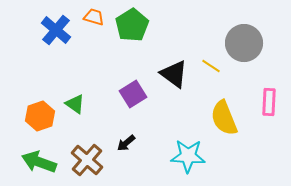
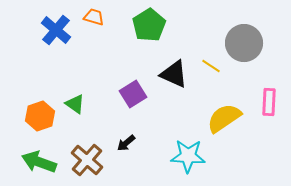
green pentagon: moved 17 px right
black triangle: rotated 12 degrees counterclockwise
yellow semicircle: rotated 78 degrees clockwise
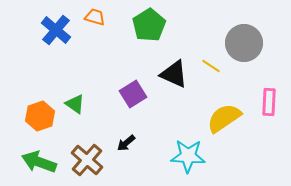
orange trapezoid: moved 1 px right
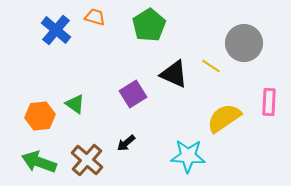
orange hexagon: rotated 12 degrees clockwise
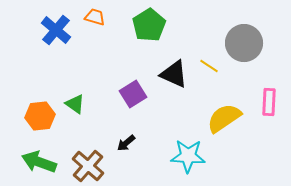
yellow line: moved 2 px left
brown cross: moved 1 px right, 6 px down
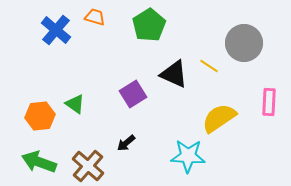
yellow semicircle: moved 5 px left
